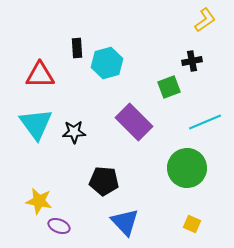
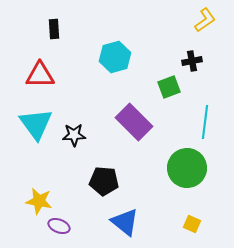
black rectangle: moved 23 px left, 19 px up
cyan hexagon: moved 8 px right, 6 px up
cyan line: rotated 60 degrees counterclockwise
black star: moved 3 px down
blue triangle: rotated 8 degrees counterclockwise
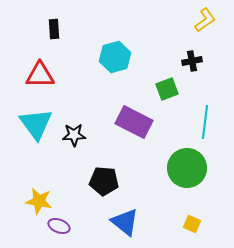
green square: moved 2 px left, 2 px down
purple rectangle: rotated 18 degrees counterclockwise
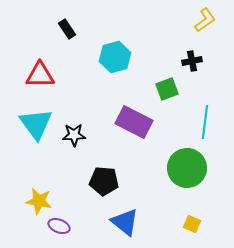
black rectangle: moved 13 px right; rotated 30 degrees counterclockwise
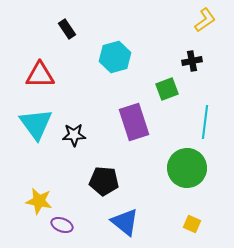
purple rectangle: rotated 45 degrees clockwise
purple ellipse: moved 3 px right, 1 px up
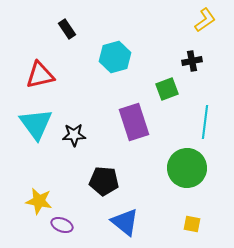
red triangle: rotated 12 degrees counterclockwise
yellow square: rotated 12 degrees counterclockwise
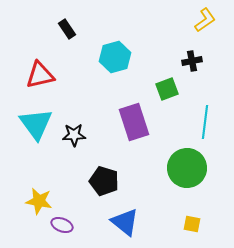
black pentagon: rotated 12 degrees clockwise
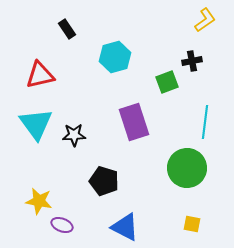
green square: moved 7 px up
blue triangle: moved 5 px down; rotated 12 degrees counterclockwise
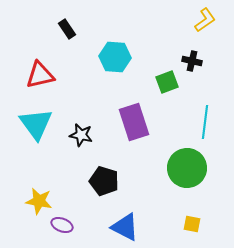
cyan hexagon: rotated 20 degrees clockwise
black cross: rotated 24 degrees clockwise
black star: moved 7 px right; rotated 15 degrees clockwise
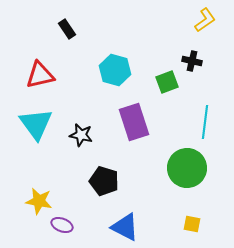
cyan hexagon: moved 13 px down; rotated 12 degrees clockwise
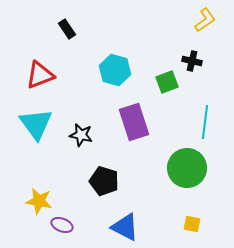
red triangle: rotated 8 degrees counterclockwise
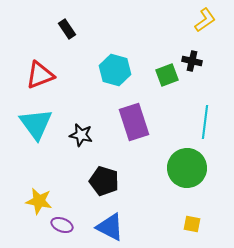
green square: moved 7 px up
blue triangle: moved 15 px left
